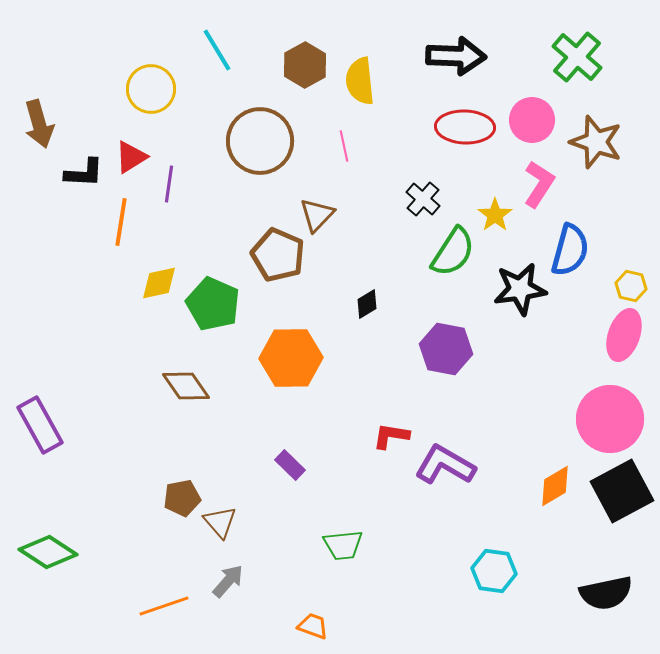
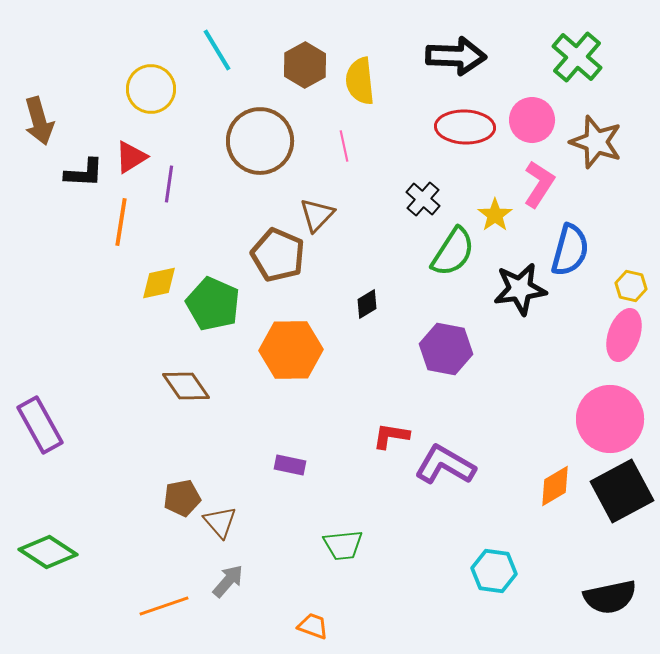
brown arrow at (39, 124): moved 3 px up
orange hexagon at (291, 358): moved 8 px up
purple rectangle at (290, 465): rotated 32 degrees counterclockwise
black semicircle at (606, 593): moved 4 px right, 4 px down
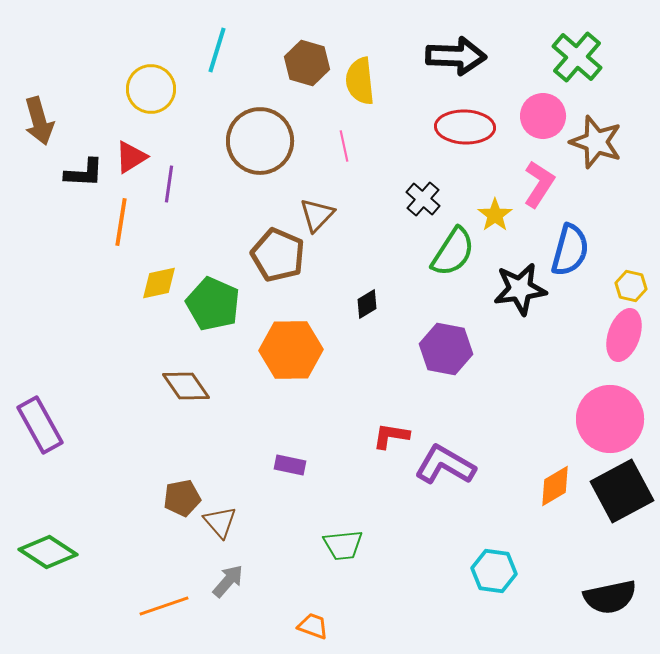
cyan line at (217, 50): rotated 48 degrees clockwise
brown hexagon at (305, 65): moved 2 px right, 2 px up; rotated 15 degrees counterclockwise
pink circle at (532, 120): moved 11 px right, 4 px up
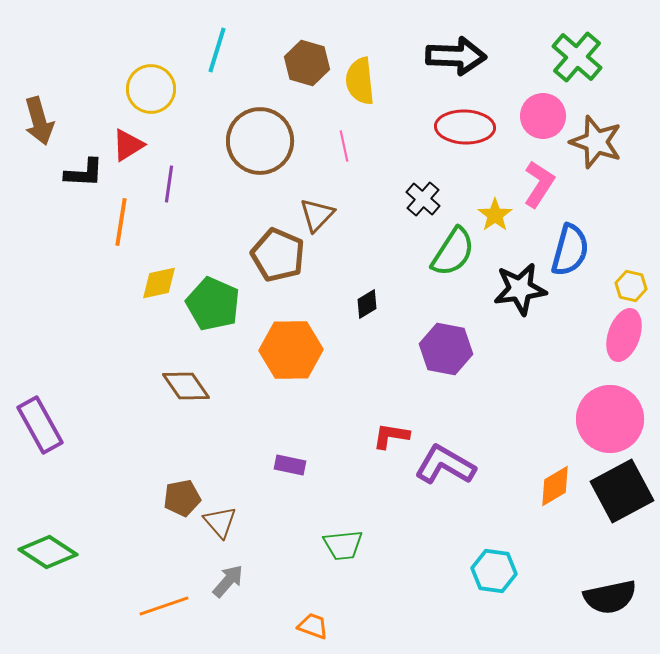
red triangle at (131, 157): moved 3 px left, 12 px up
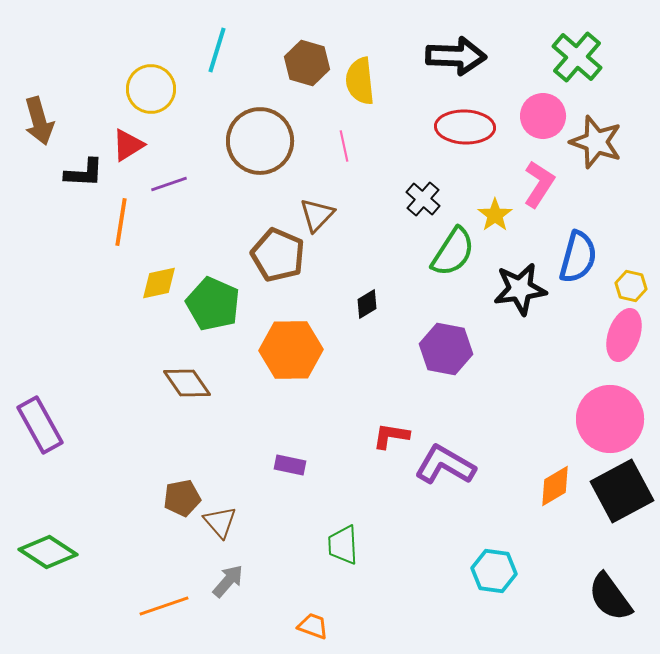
purple line at (169, 184): rotated 63 degrees clockwise
blue semicircle at (570, 250): moved 8 px right, 7 px down
brown diamond at (186, 386): moved 1 px right, 3 px up
green trapezoid at (343, 545): rotated 93 degrees clockwise
black semicircle at (610, 597): rotated 66 degrees clockwise
